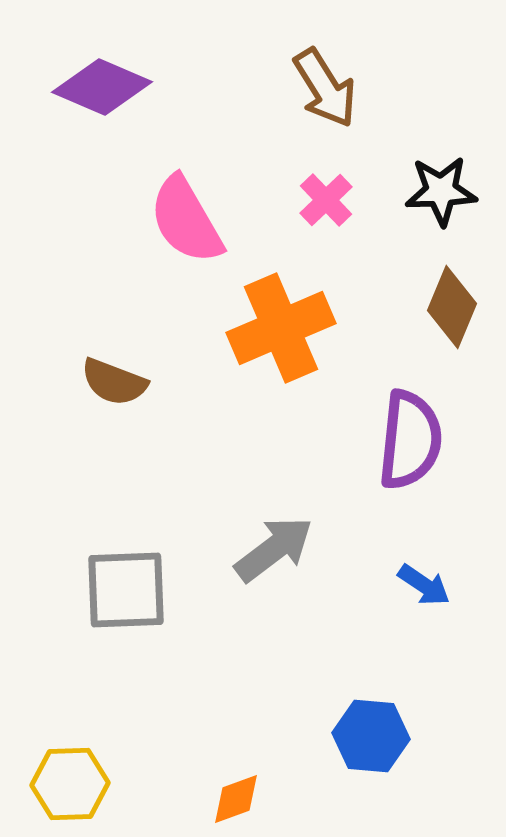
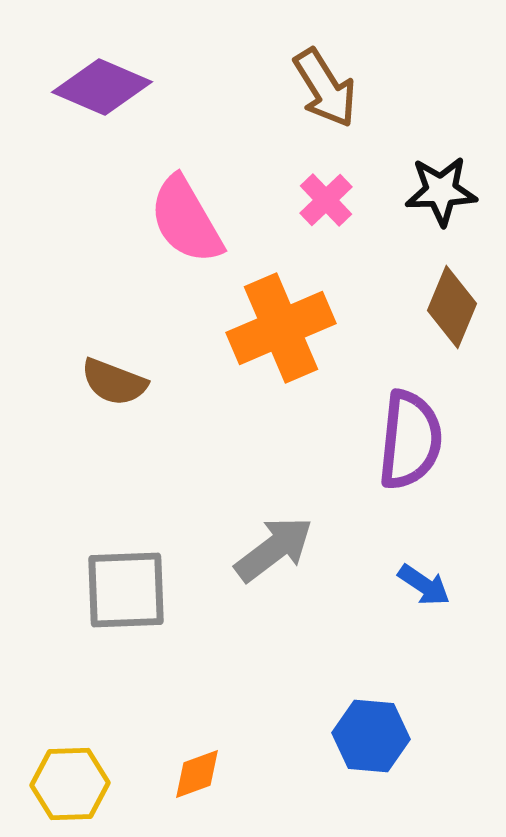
orange diamond: moved 39 px left, 25 px up
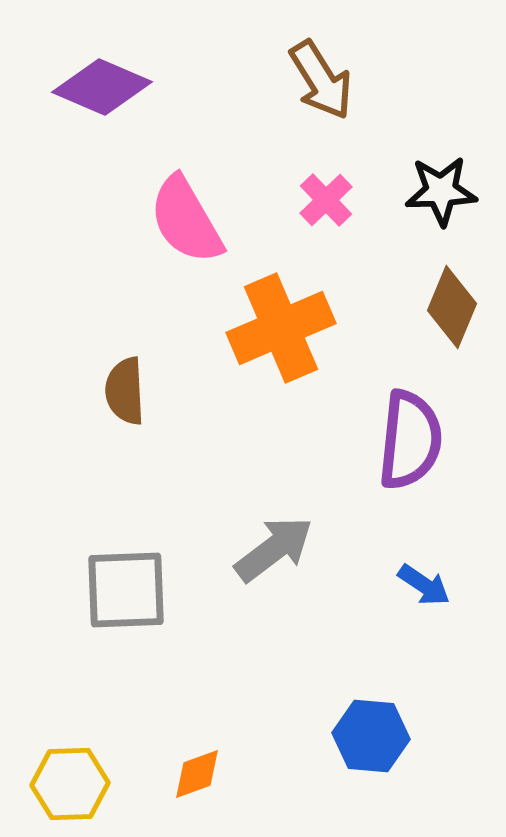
brown arrow: moved 4 px left, 8 px up
brown semicircle: moved 11 px right, 9 px down; rotated 66 degrees clockwise
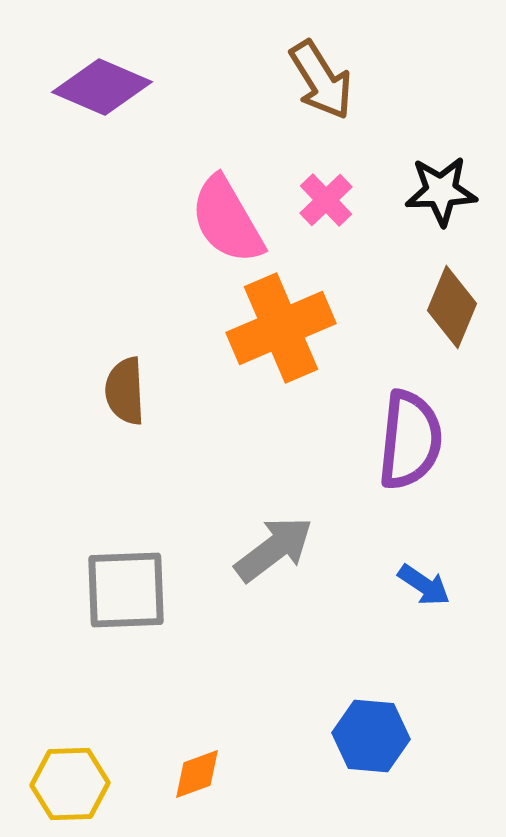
pink semicircle: moved 41 px right
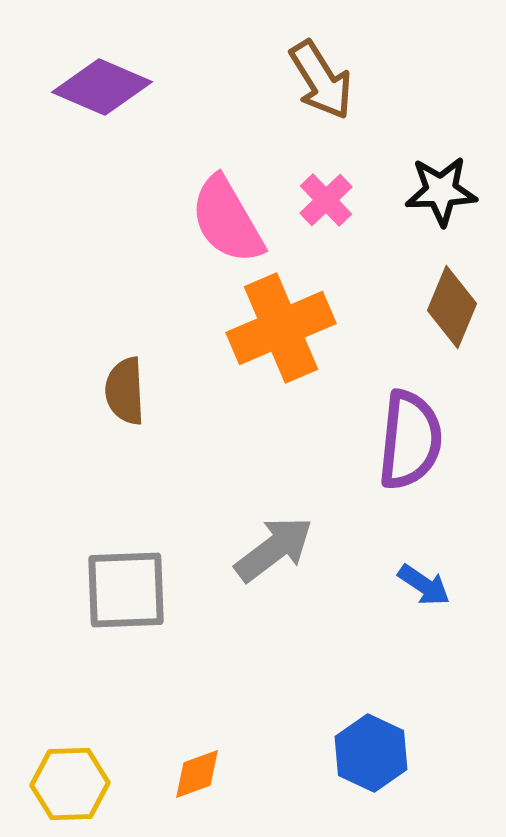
blue hexagon: moved 17 px down; rotated 20 degrees clockwise
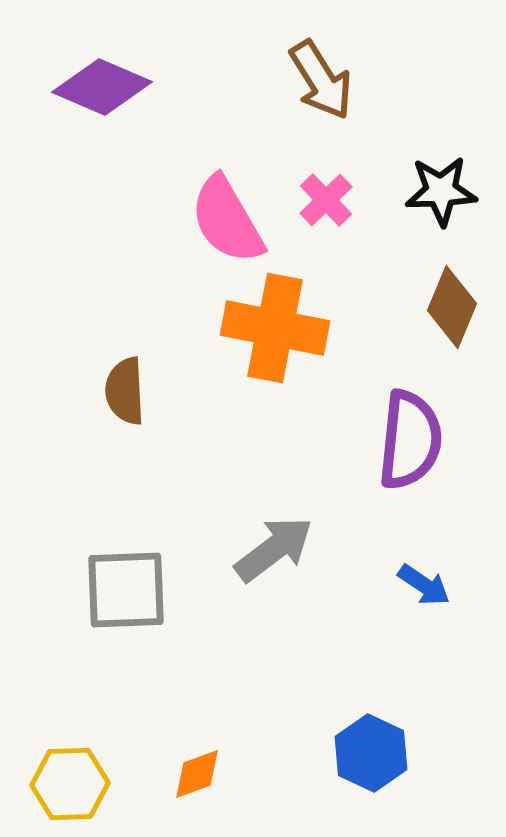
orange cross: moved 6 px left; rotated 34 degrees clockwise
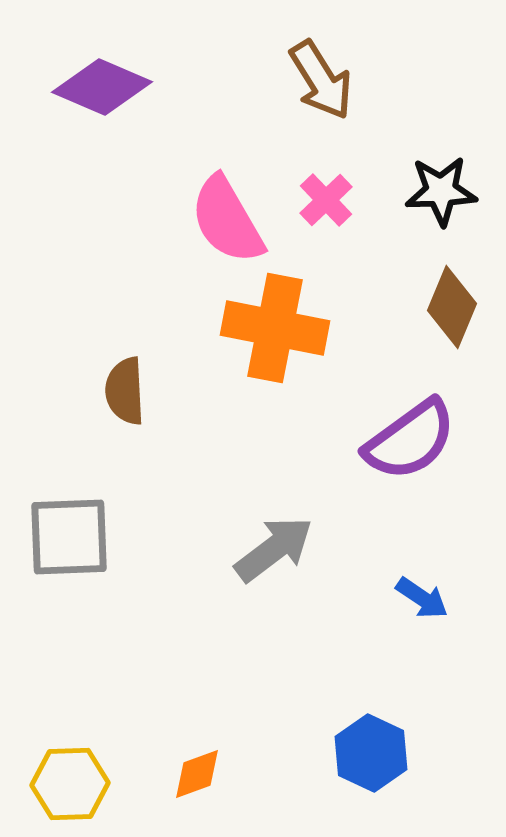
purple semicircle: rotated 48 degrees clockwise
blue arrow: moved 2 px left, 13 px down
gray square: moved 57 px left, 53 px up
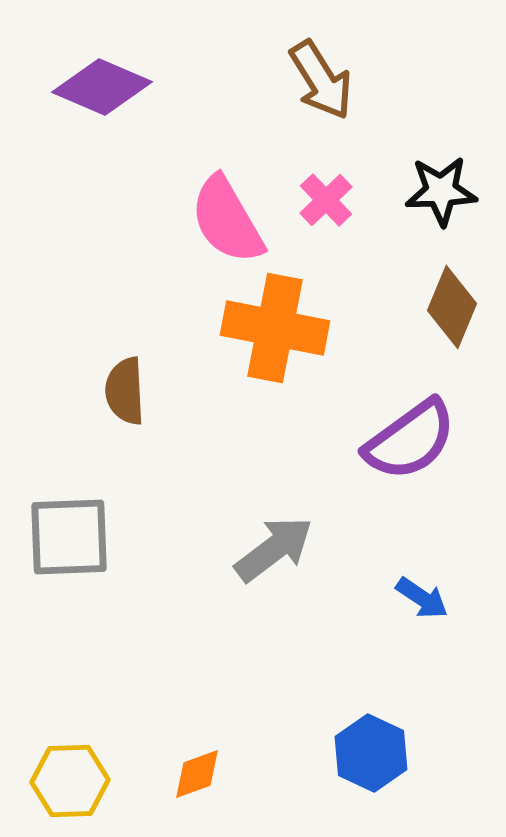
yellow hexagon: moved 3 px up
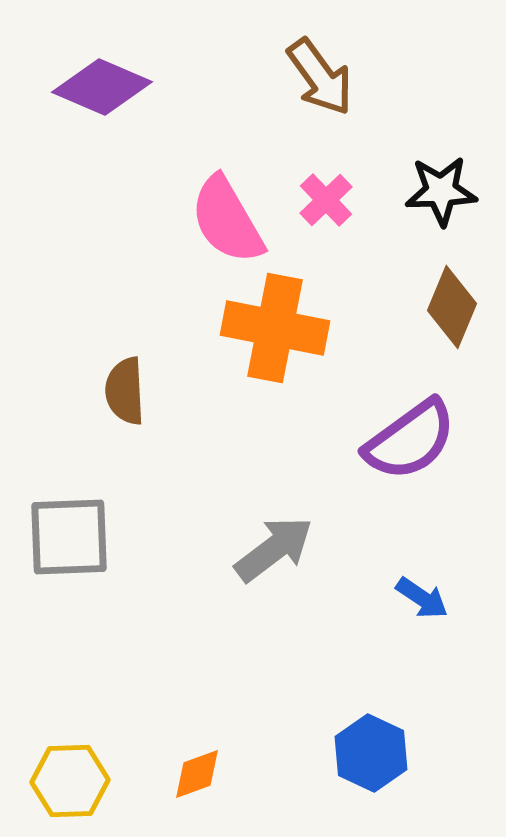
brown arrow: moved 1 px left, 3 px up; rotated 4 degrees counterclockwise
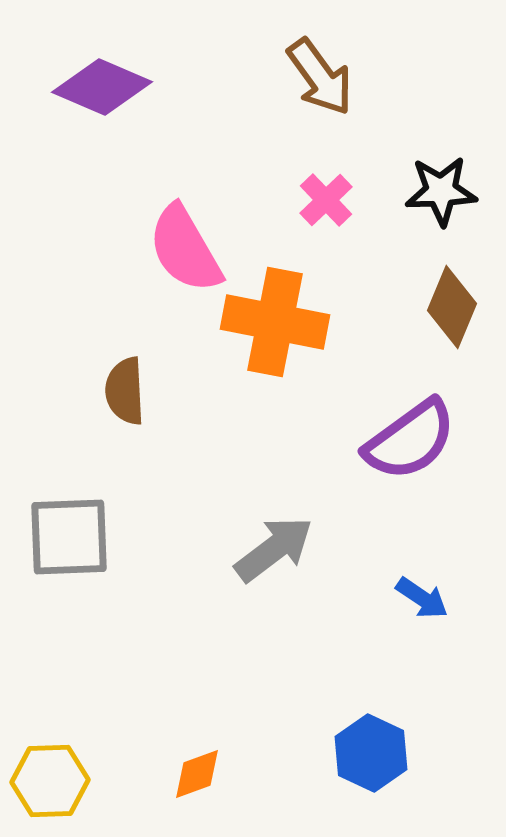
pink semicircle: moved 42 px left, 29 px down
orange cross: moved 6 px up
yellow hexagon: moved 20 px left
